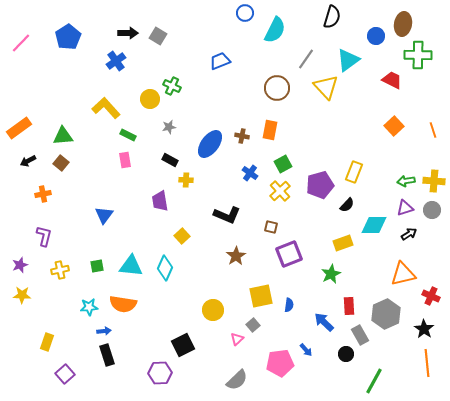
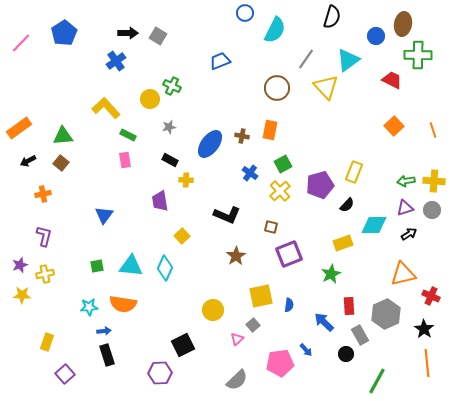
blue pentagon at (68, 37): moved 4 px left, 4 px up
yellow cross at (60, 270): moved 15 px left, 4 px down
green line at (374, 381): moved 3 px right
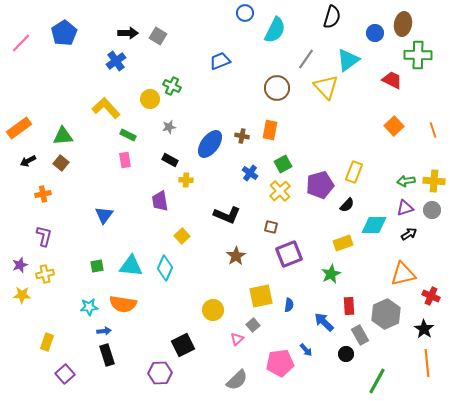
blue circle at (376, 36): moved 1 px left, 3 px up
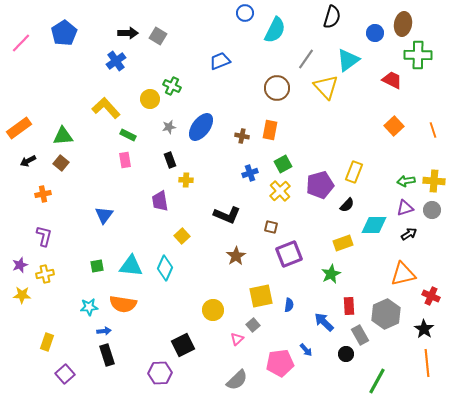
blue ellipse at (210, 144): moved 9 px left, 17 px up
black rectangle at (170, 160): rotated 42 degrees clockwise
blue cross at (250, 173): rotated 35 degrees clockwise
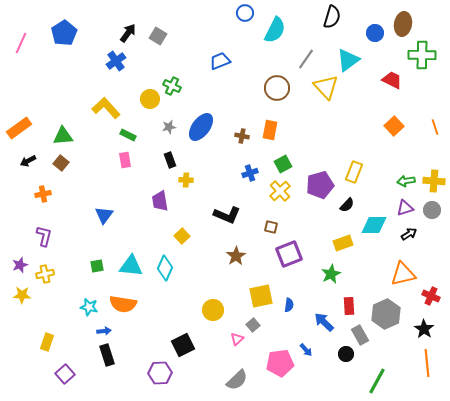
black arrow at (128, 33): rotated 54 degrees counterclockwise
pink line at (21, 43): rotated 20 degrees counterclockwise
green cross at (418, 55): moved 4 px right
orange line at (433, 130): moved 2 px right, 3 px up
cyan star at (89, 307): rotated 18 degrees clockwise
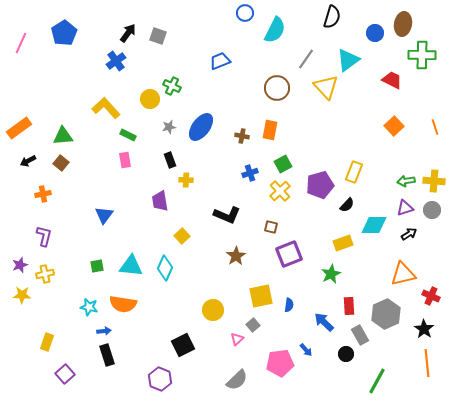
gray square at (158, 36): rotated 12 degrees counterclockwise
purple hexagon at (160, 373): moved 6 px down; rotated 25 degrees clockwise
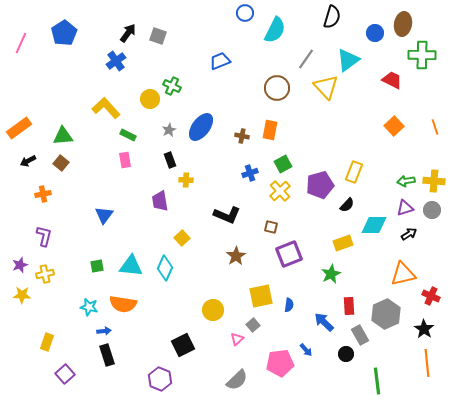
gray star at (169, 127): moved 3 px down; rotated 16 degrees counterclockwise
yellow square at (182, 236): moved 2 px down
green line at (377, 381): rotated 36 degrees counterclockwise
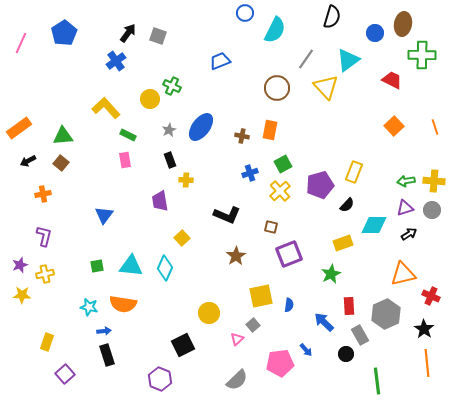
yellow circle at (213, 310): moved 4 px left, 3 px down
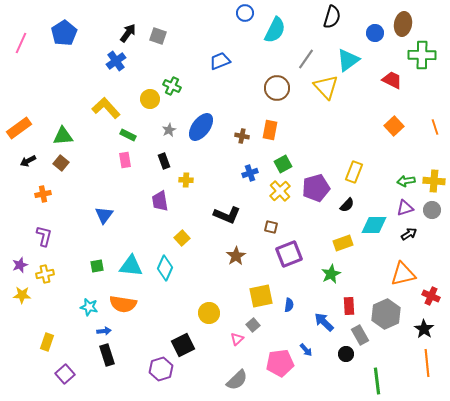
black rectangle at (170, 160): moved 6 px left, 1 px down
purple pentagon at (320, 185): moved 4 px left, 3 px down
purple hexagon at (160, 379): moved 1 px right, 10 px up; rotated 20 degrees clockwise
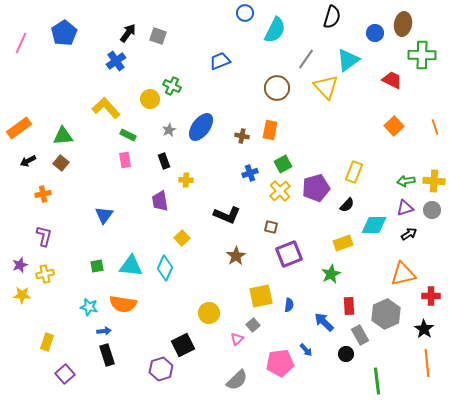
red cross at (431, 296): rotated 24 degrees counterclockwise
